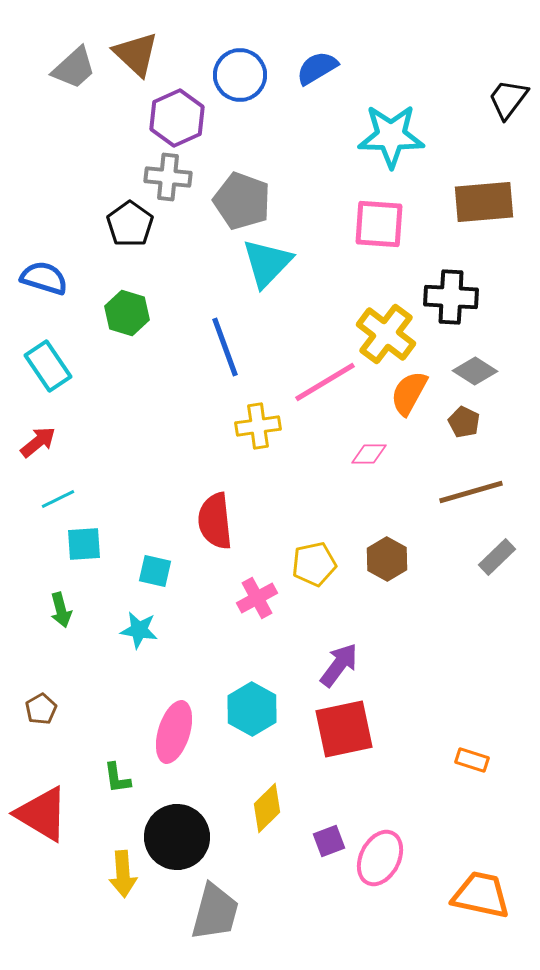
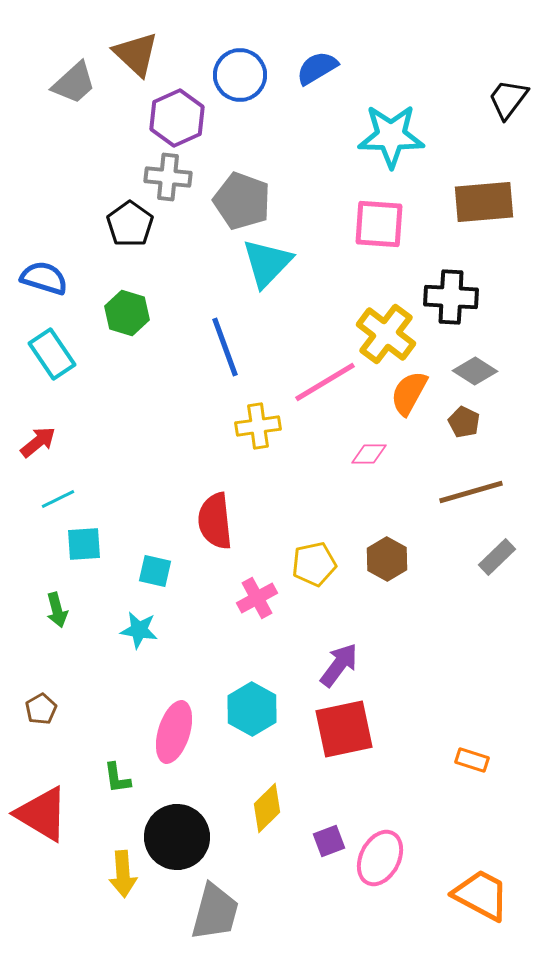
gray trapezoid at (74, 68): moved 15 px down
cyan rectangle at (48, 366): moved 4 px right, 12 px up
green arrow at (61, 610): moved 4 px left
orange trapezoid at (481, 895): rotated 16 degrees clockwise
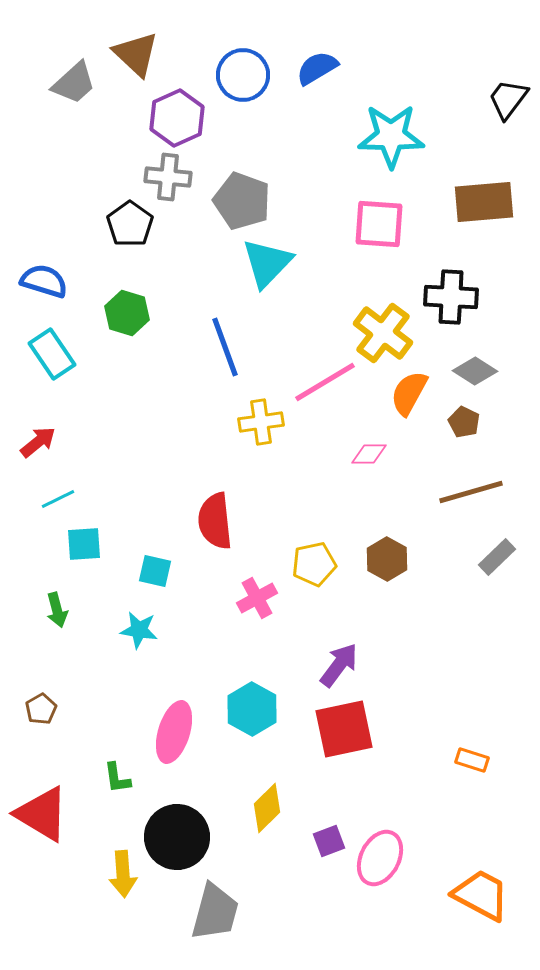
blue circle at (240, 75): moved 3 px right
blue semicircle at (44, 278): moved 3 px down
yellow cross at (386, 334): moved 3 px left, 1 px up
yellow cross at (258, 426): moved 3 px right, 4 px up
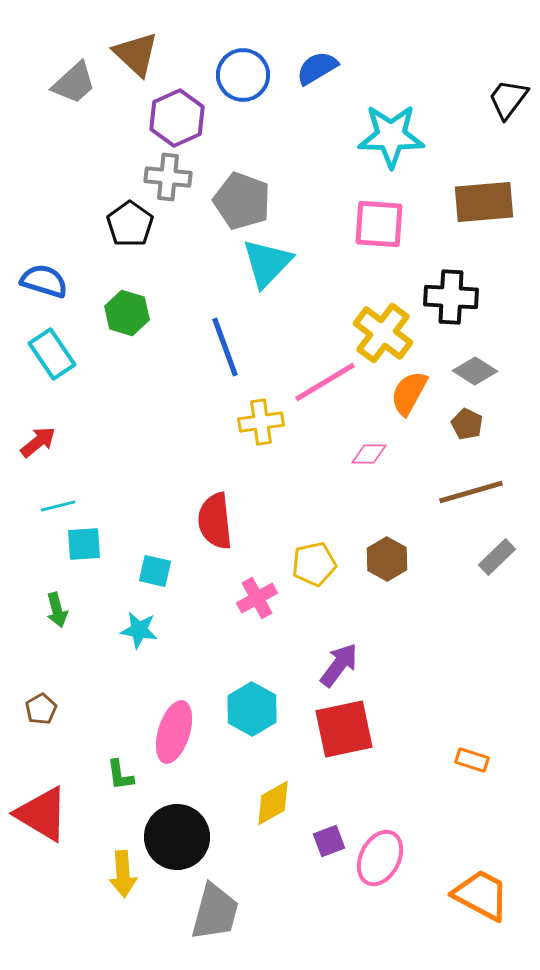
brown pentagon at (464, 422): moved 3 px right, 2 px down
cyan line at (58, 499): moved 7 px down; rotated 12 degrees clockwise
green L-shape at (117, 778): moved 3 px right, 3 px up
yellow diamond at (267, 808): moved 6 px right, 5 px up; rotated 15 degrees clockwise
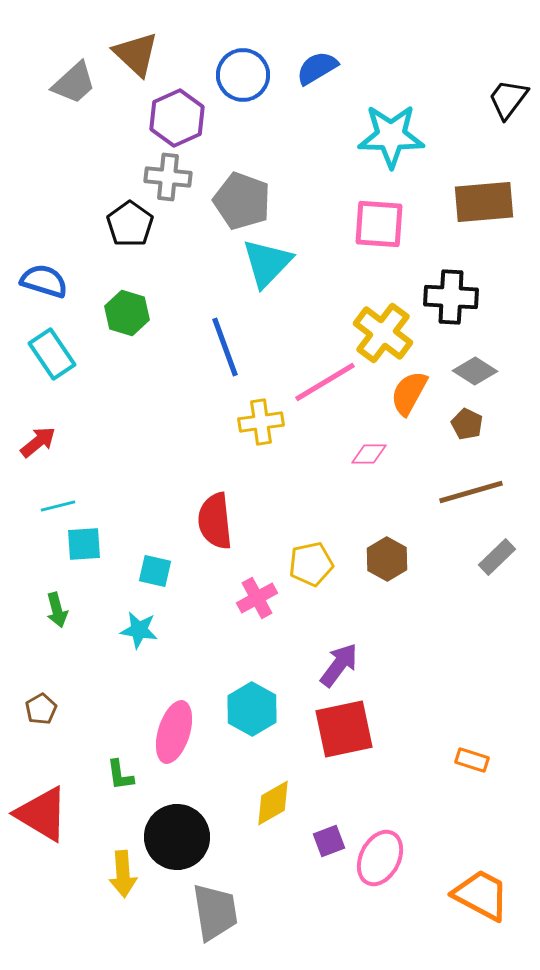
yellow pentagon at (314, 564): moved 3 px left
gray trapezoid at (215, 912): rotated 24 degrees counterclockwise
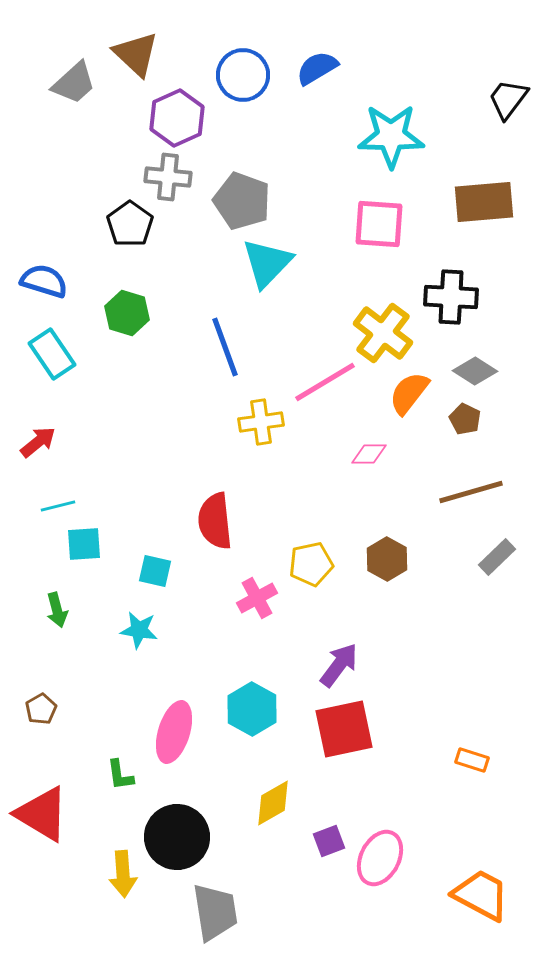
orange semicircle at (409, 393): rotated 9 degrees clockwise
brown pentagon at (467, 424): moved 2 px left, 5 px up
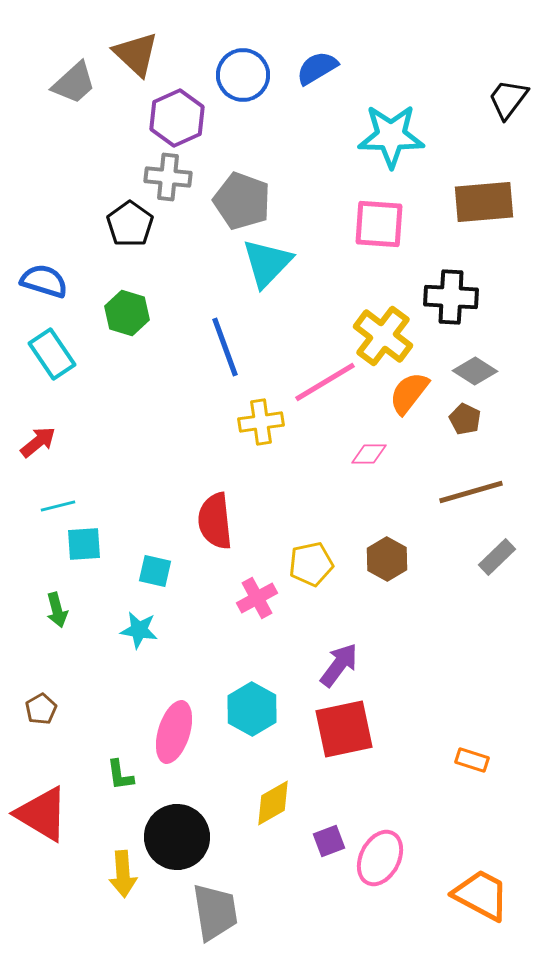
yellow cross at (383, 333): moved 3 px down
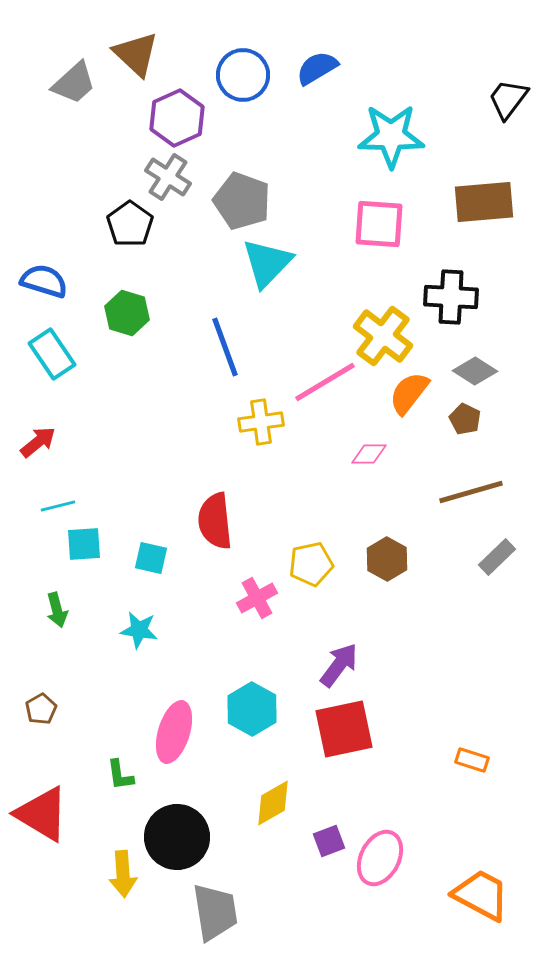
gray cross at (168, 177): rotated 27 degrees clockwise
cyan square at (155, 571): moved 4 px left, 13 px up
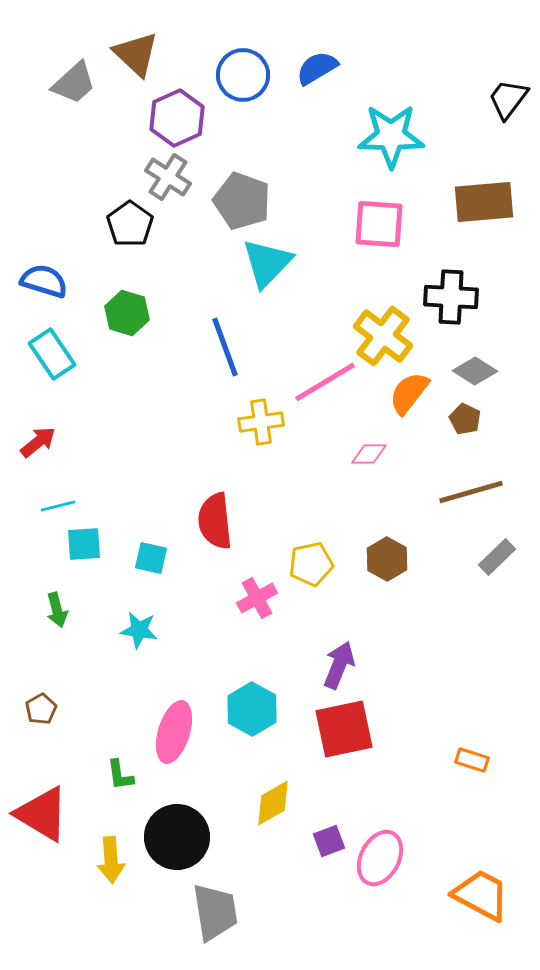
purple arrow at (339, 665): rotated 15 degrees counterclockwise
yellow arrow at (123, 874): moved 12 px left, 14 px up
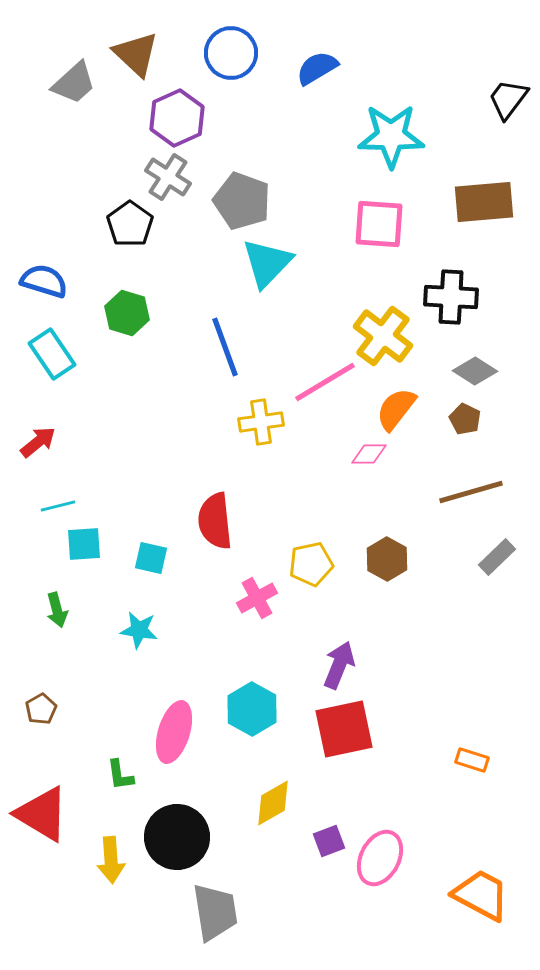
blue circle at (243, 75): moved 12 px left, 22 px up
orange semicircle at (409, 393): moved 13 px left, 16 px down
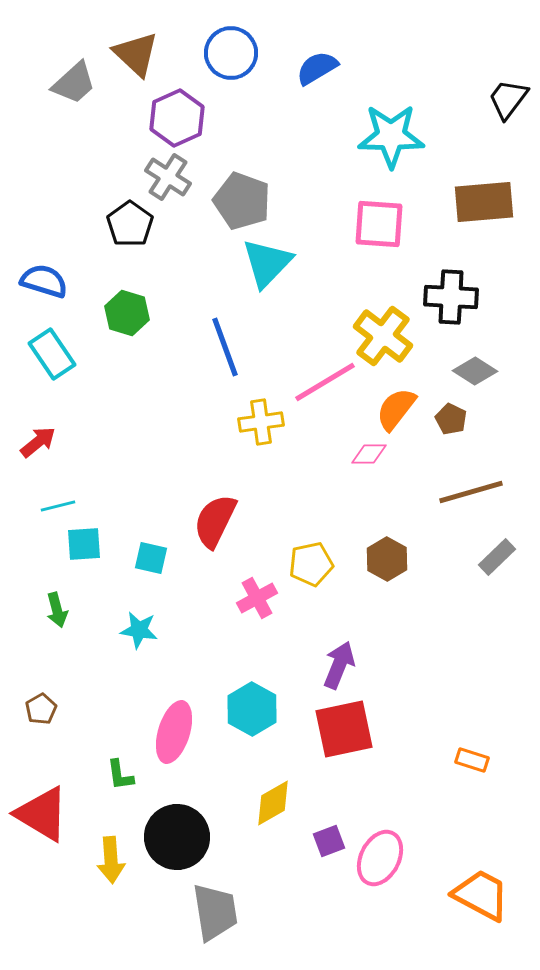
brown pentagon at (465, 419): moved 14 px left
red semicircle at (215, 521): rotated 32 degrees clockwise
